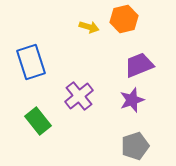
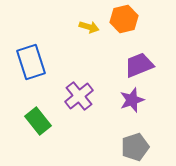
gray pentagon: moved 1 px down
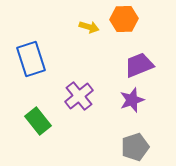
orange hexagon: rotated 12 degrees clockwise
blue rectangle: moved 3 px up
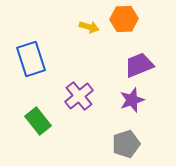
gray pentagon: moved 9 px left, 3 px up
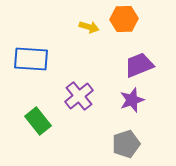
blue rectangle: rotated 68 degrees counterclockwise
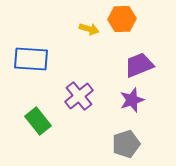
orange hexagon: moved 2 px left
yellow arrow: moved 2 px down
